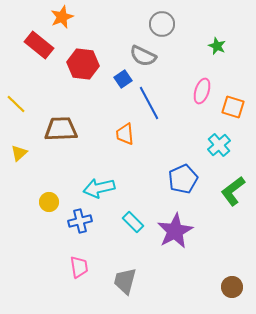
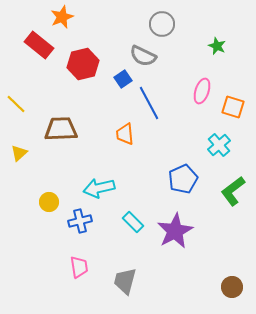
red hexagon: rotated 20 degrees counterclockwise
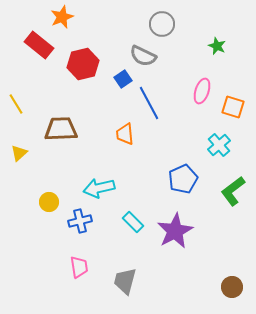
yellow line: rotated 15 degrees clockwise
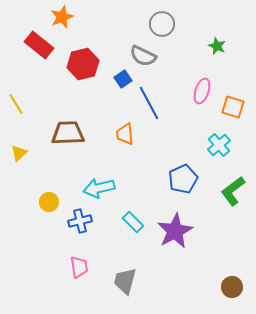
brown trapezoid: moved 7 px right, 4 px down
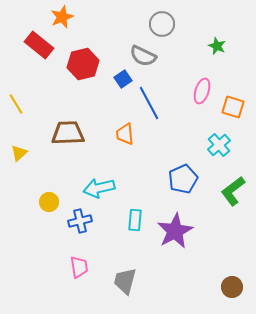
cyan rectangle: moved 2 px right, 2 px up; rotated 50 degrees clockwise
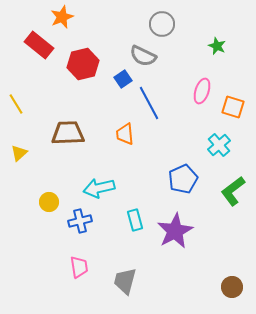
cyan rectangle: rotated 20 degrees counterclockwise
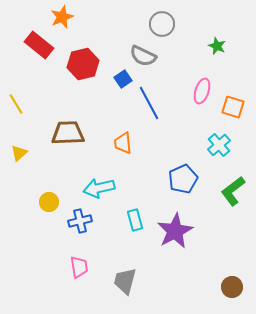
orange trapezoid: moved 2 px left, 9 px down
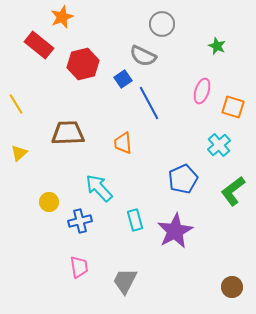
cyan arrow: rotated 60 degrees clockwise
gray trapezoid: rotated 12 degrees clockwise
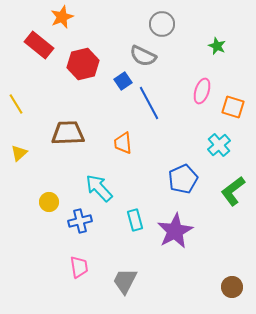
blue square: moved 2 px down
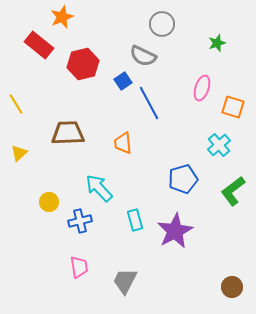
green star: moved 3 px up; rotated 30 degrees clockwise
pink ellipse: moved 3 px up
blue pentagon: rotated 8 degrees clockwise
